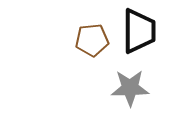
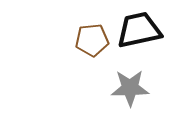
black trapezoid: moved 1 px up; rotated 102 degrees counterclockwise
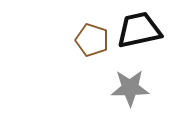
brown pentagon: rotated 24 degrees clockwise
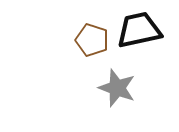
gray star: moved 13 px left; rotated 21 degrees clockwise
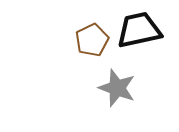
brown pentagon: rotated 28 degrees clockwise
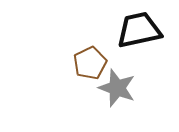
brown pentagon: moved 2 px left, 23 px down
